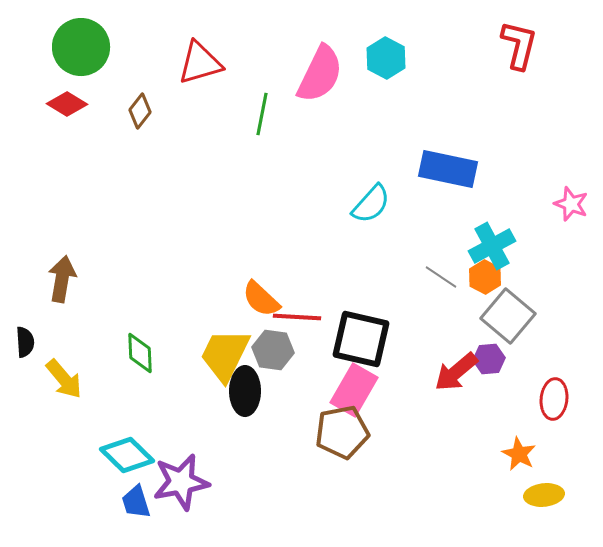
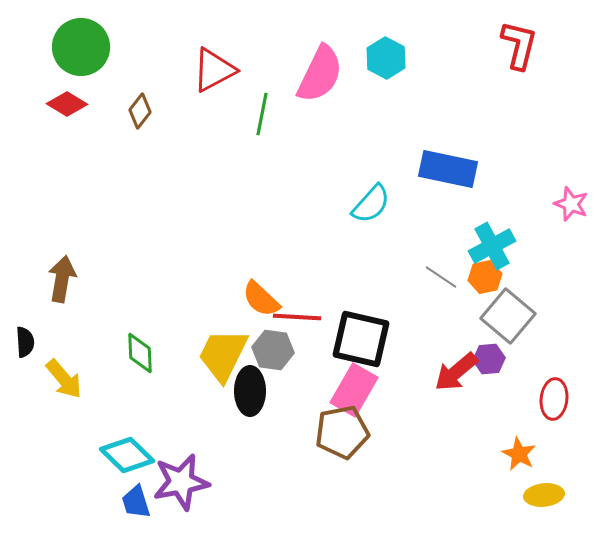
red triangle: moved 14 px right, 7 px down; rotated 12 degrees counterclockwise
orange hexagon: rotated 20 degrees clockwise
yellow trapezoid: moved 2 px left
black ellipse: moved 5 px right
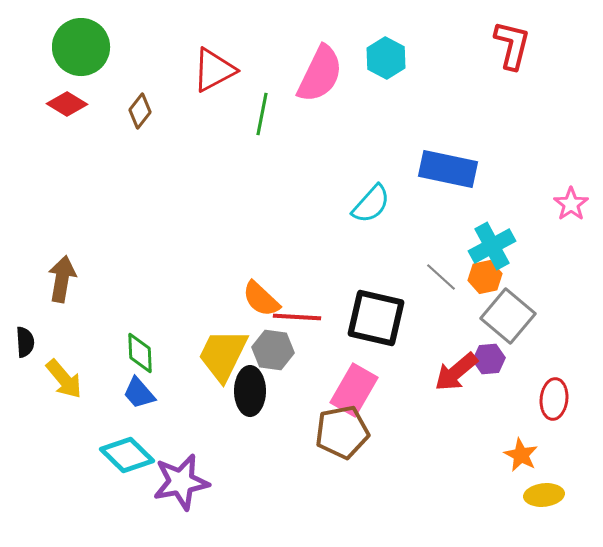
red L-shape: moved 7 px left
pink star: rotated 16 degrees clockwise
gray line: rotated 8 degrees clockwise
black square: moved 15 px right, 21 px up
orange star: moved 2 px right, 1 px down
blue trapezoid: moved 3 px right, 109 px up; rotated 24 degrees counterclockwise
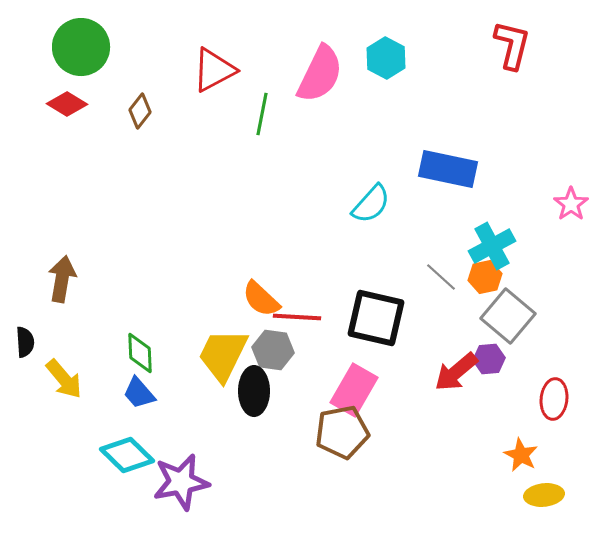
black ellipse: moved 4 px right
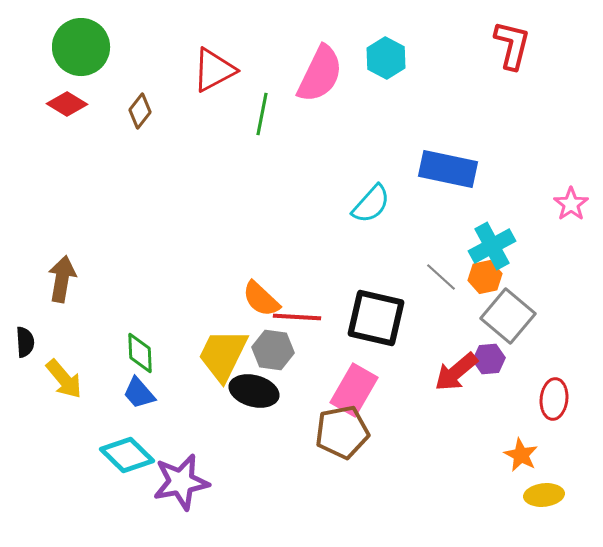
black ellipse: rotated 75 degrees counterclockwise
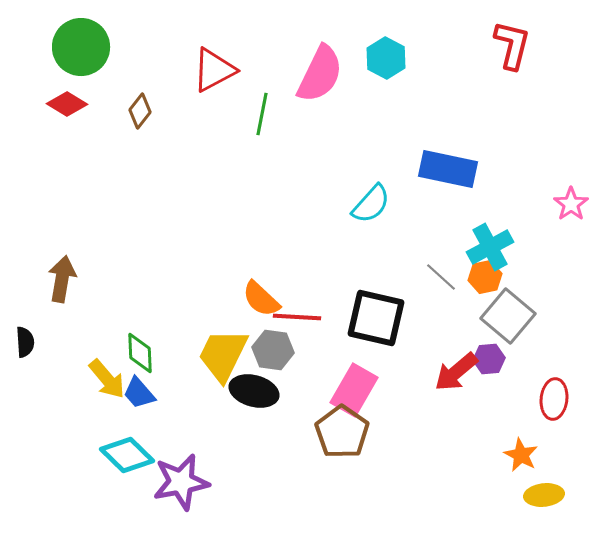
cyan cross: moved 2 px left, 1 px down
yellow arrow: moved 43 px right
brown pentagon: rotated 26 degrees counterclockwise
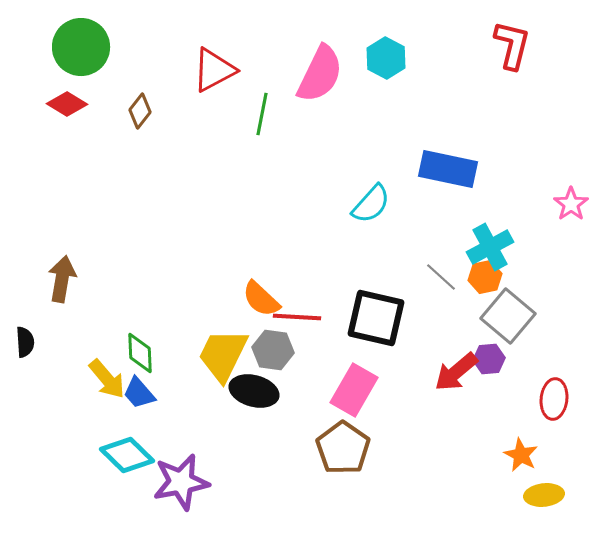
brown pentagon: moved 1 px right, 16 px down
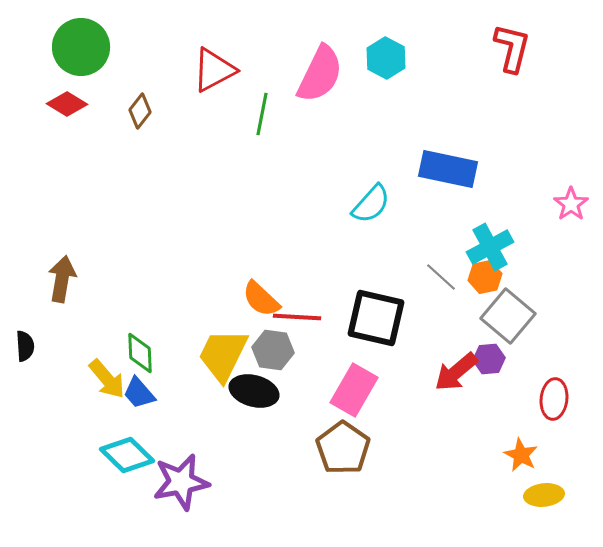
red L-shape: moved 3 px down
black semicircle: moved 4 px down
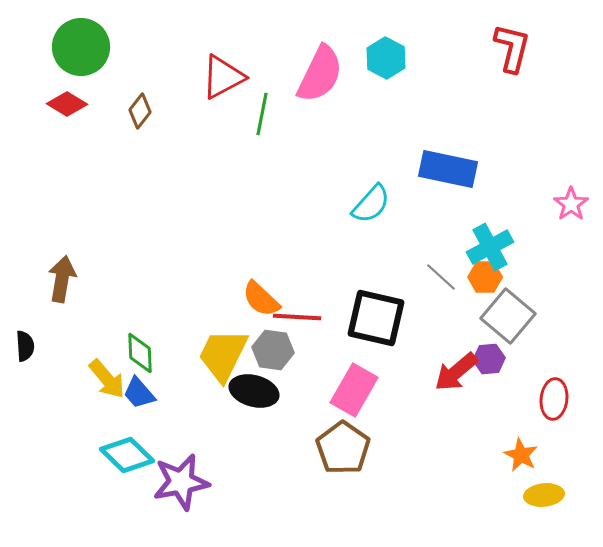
red triangle: moved 9 px right, 7 px down
orange hexagon: rotated 12 degrees clockwise
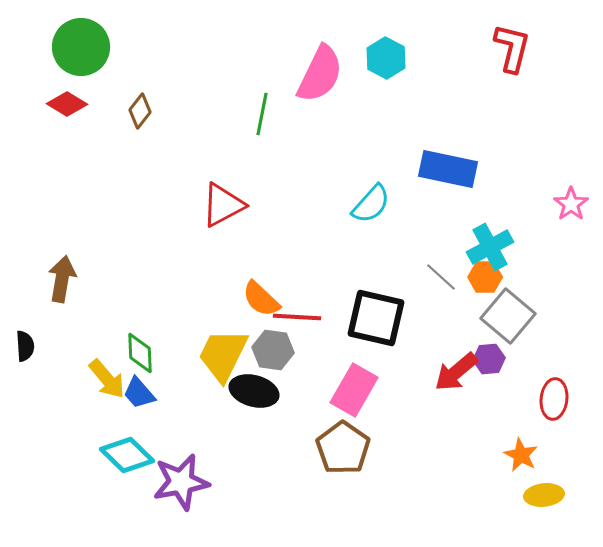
red triangle: moved 128 px down
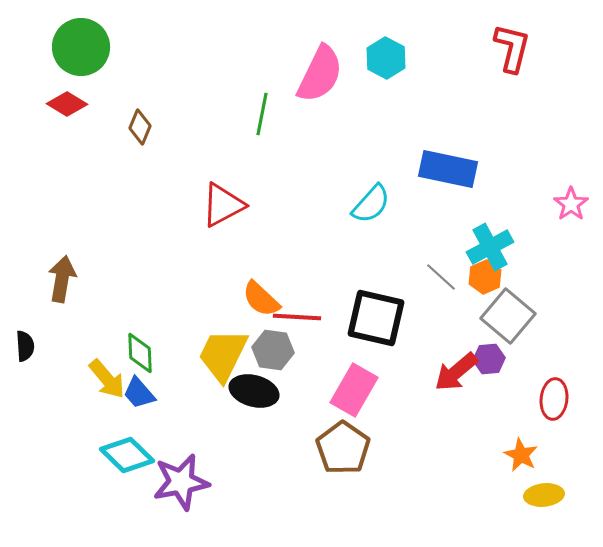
brown diamond: moved 16 px down; rotated 16 degrees counterclockwise
orange hexagon: rotated 24 degrees counterclockwise
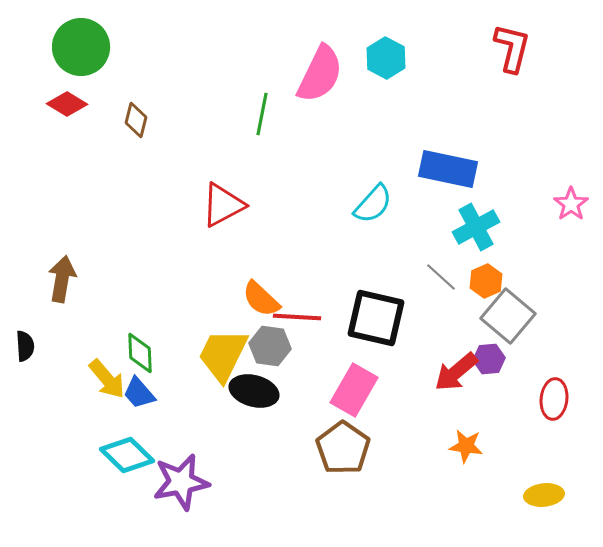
brown diamond: moved 4 px left, 7 px up; rotated 8 degrees counterclockwise
cyan semicircle: moved 2 px right
cyan cross: moved 14 px left, 20 px up
orange hexagon: moved 1 px right, 4 px down
gray hexagon: moved 3 px left, 4 px up
orange star: moved 55 px left, 9 px up; rotated 20 degrees counterclockwise
